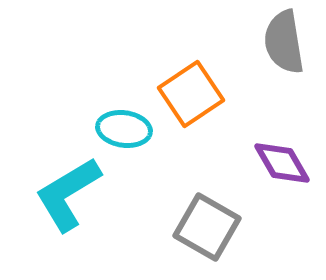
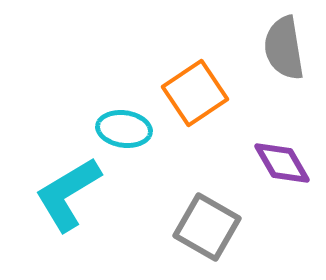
gray semicircle: moved 6 px down
orange square: moved 4 px right, 1 px up
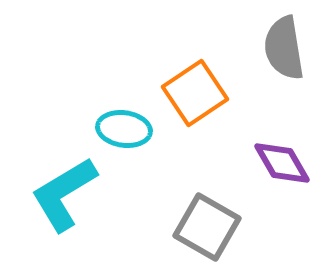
cyan L-shape: moved 4 px left
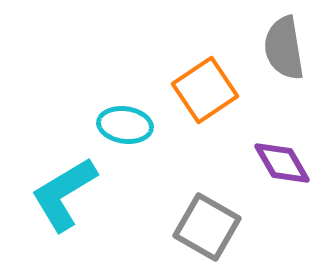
orange square: moved 10 px right, 3 px up
cyan ellipse: moved 1 px right, 4 px up
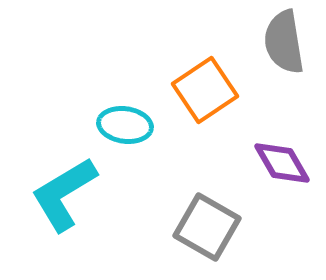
gray semicircle: moved 6 px up
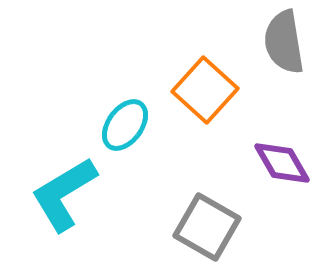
orange square: rotated 14 degrees counterclockwise
cyan ellipse: rotated 62 degrees counterclockwise
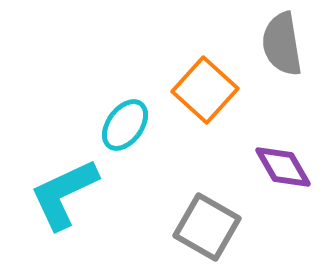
gray semicircle: moved 2 px left, 2 px down
purple diamond: moved 1 px right, 4 px down
cyan L-shape: rotated 6 degrees clockwise
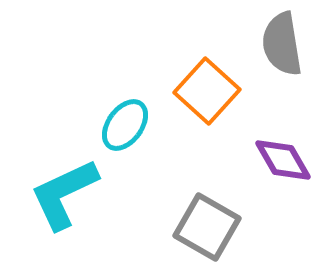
orange square: moved 2 px right, 1 px down
purple diamond: moved 7 px up
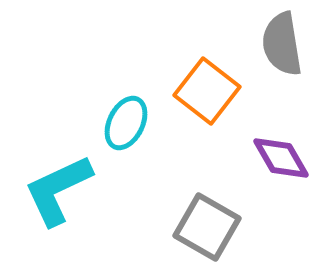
orange square: rotated 4 degrees counterclockwise
cyan ellipse: moved 1 px right, 2 px up; rotated 10 degrees counterclockwise
purple diamond: moved 2 px left, 2 px up
cyan L-shape: moved 6 px left, 4 px up
